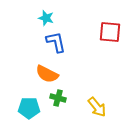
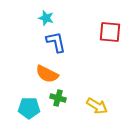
yellow arrow: moved 1 px up; rotated 20 degrees counterclockwise
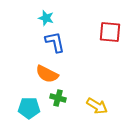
blue L-shape: moved 1 px left
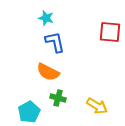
orange semicircle: moved 1 px right, 2 px up
cyan pentagon: moved 4 px down; rotated 30 degrees counterclockwise
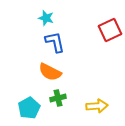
red square: moved 2 px up; rotated 30 degrees counterclockwise
orange semicircle: moved 2 px right
green cross: rotated 28 degrees counterclockwise
yellow arrow: rotated 35 degrees counterclockwise
cyan pentagon: moved 4 px up
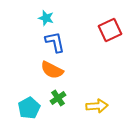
orange semicircle: moved 2 px right, 2 px up
green cross: rotated 21 degrees counterclockwise
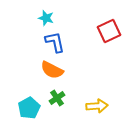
red square: moved 1 px left, 1 px down
green cross: moved 1 px left
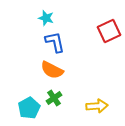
green cross: moved 3 px left
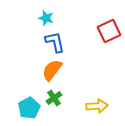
orange semicircle: rotated 100 degrees clockwise
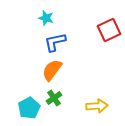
red square: moved 1 px up
blue L-shape: rotated 90 degrees counterclockwise
